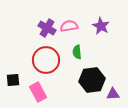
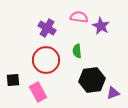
pink semicircle: moved 10 px right, 9 px up; rotated 18 degrees clockwise
green semicircle: moved 1 px up
purple triangle: moved 1 px up; rotated 16 degrees counterclockwise
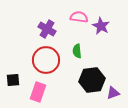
purple cross: moved 1 px down
pink rectangle: rotated 48 degrees clockwise
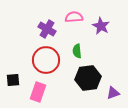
pink semicircle: moved 5 px left; rotated 12 degrees counterclockwise
black hexagon: moved 4 px left, 2 px up
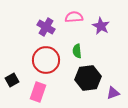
purple cross: moved 1 px left, 2 px up
black square: moved 1 px left; rotated 24 degrees counterclockwise
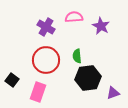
green semicircle: moved 5 px down
black square: rotated 24 degrees counterclockwise
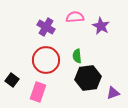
pink semicircle: moved 1 px right
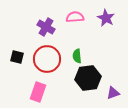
purple star: moved 5 px right, 8 px up
red circle: moved 1 px right, 1 px up
black square: moved 5 px right, 23 px up; rotated 24 degrees counterclockwise
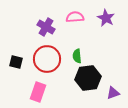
black square: moved 1 px left, 5 px down
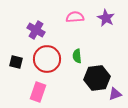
purple cross: moved 10 px left, 3 px down
black hexagon: moved 9 px right
purple triangle: moved 2 px right, 1 px down
